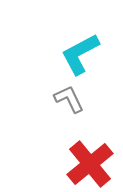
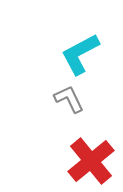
red cross: moved 1 px right, 3 px up
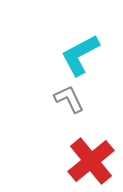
cyan L-shape: moved 1 px down
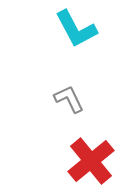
cyan L-shape: moved 4 px left, 26 px up; rotated 90 degrees counterclockwise
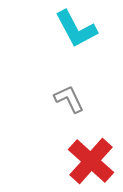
red cross: rotated 9 degrees counterclockwise
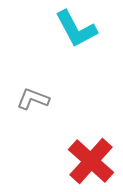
gray L-shape: moved 36 px left; rotated 44 degrees counterclockwise
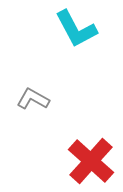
gray L-shape: rotated 8 degrees clockwise
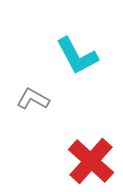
cyan L-shape: moved 1 px right, 27 px down
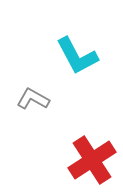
red cross: moved 1 px right, 1 px up; rotated 15 degrees clockwise
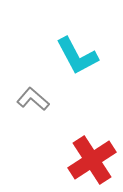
gray L-shape: rotated 12 degrees clockwise
